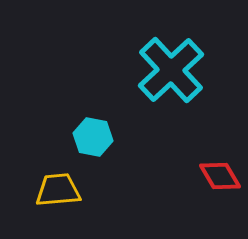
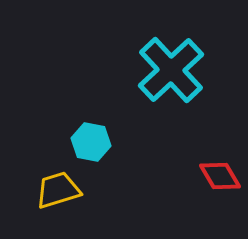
cyan hexagon: moved 2 px left, 5 px down
yellow trapezoid: rotated 12 degrees counterclockwise
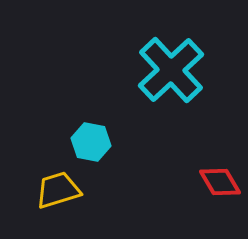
red diamond: moved 6 px down
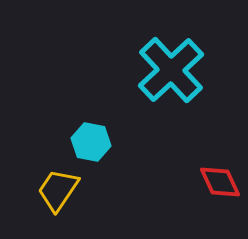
red diamond: rotated 6 degrees clockwise
yellow trapezoid: rotated 39 degrees counterclockwise
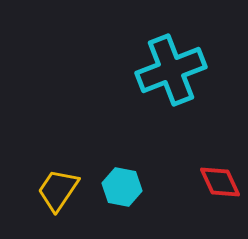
cyan cross: rotated 22 degrees clockwise
cyan hexagon: moved 31 px right, 45 px down
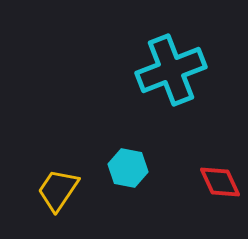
cyan hexagon: moved 6 px right, 19 px up
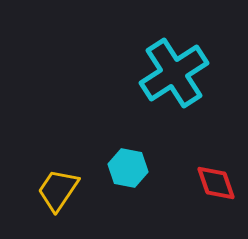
cyan cross: moved 3 px right, 3 px down; rotated 12 degrees counterclockwise
red diamond: moved 4 px left, 1 px down; rotated 6 degrees clockwise
